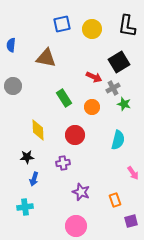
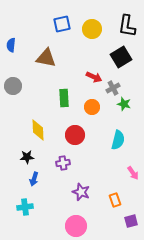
black square: moved 2 px right, 5 px up
green rectangle: rotated 30 degrees clockwise
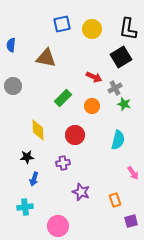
black L-shape: moved 1 px right, 3 px down
gray cross: moved 2 px right
green rectangle: moved 1 px left; rotated 48 degrees clockwise
orange circle: moved 1 px up
pink circle: moved 18 px left
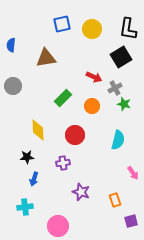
brown triangle: rotated 20 degrees counterclockwise
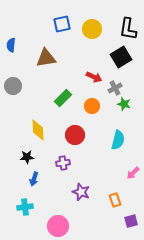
pink arrow: rotated 80 degrees clockwise
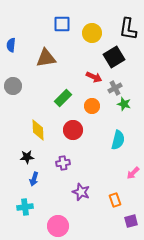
blue square: rotated 12 degrees clockwise
yellow circle: moved 4 px down
black square: moved 7 px left
red circle: moved 2 px left, 5 px up
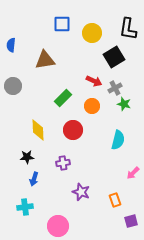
brown triangle: moved 1 px left, 2 px down
red arrow: moved 4 px down
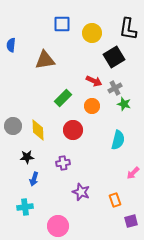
gray circle: moved 40 px down
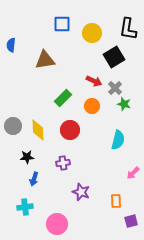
gray cross: rotated 16 degrees counterclockwise
red circle: moved 3 px left
orange rectangle: moved 1 px right, 1 px down; rotated 16 degrees clockwise
pink circle: moved 1 px left, 2 px up
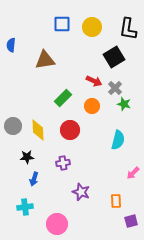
yellow circle: moved 6 px up
